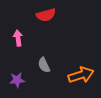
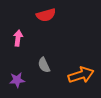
pink arrow: rotated 14 degrees clockwise
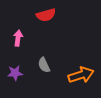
purple star: moved 2 px left, 7 px up
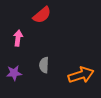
red semicircle: moved 4 px left; rotated 24 degrees counterclockwise
gray semicircle: rotated 28 degrees clockwise
purple star: moved 1 px left
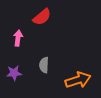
red semicircle: moved 2 px down
orange arrow: moved 3 px left, 5 px down
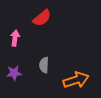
red semicircle: moved 1 px down
pink arrow: moved 3 px left
orange arrow: moved 2 px left
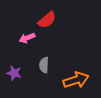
red semicircle: moved 5 px right, 2 px down
pink arrow: moved 12 px right; rotated 119 degrees counterclockwise
purple star: rotated 21 degrees clockwise
